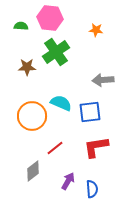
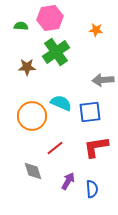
pink hexagon: rotated 15 degrees counterclockwise
gray diamond: rotated 70 degrees counterclockwise
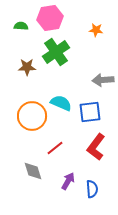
red L-shape: rotated 44 degrees counterclockwise
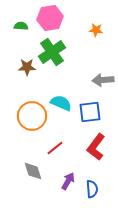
green cross: moved 4 px left
